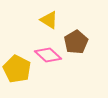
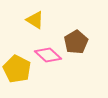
yellow triangle: moved 14 px left
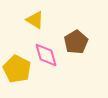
pink diamond: moved 2 px left; rotated 32 degrees clockwise
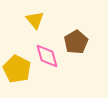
yellow triangle: rotated 18 degrees clockwise
pink diamond: moved 1 px right, 1 px down
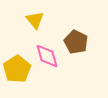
brown pentagon: rotated 15 degrees counterclockwise
yellow pentagon: rotated 12 degrees clockwise
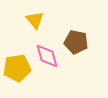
brown pentagon: rotated 15 degrees counterclockwise
yellow pentagon: moved 1 px up; rotated 24 degrees clockwise
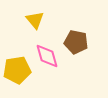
yellow pentagon: moved 2 px down
